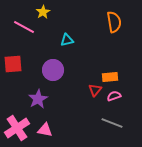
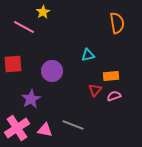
orange semicircle: moved 3 px right, 1 px down
cyan triangle: moved 21 px right, 15 px down
purple circle: moved 1 px left, 1 px down
orange rectangle: moved 1 px right, 1 px up
purple star: moved 7 px left
gray line: moved 39 px left, 2 px down
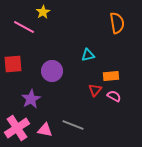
pink semicircle: rotated 48 degrees clockwise
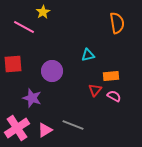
purple star: moved 1 px right, 1 px up; rotated 24 degrees counterclockwise
pink triangle: rotated 42 degrees counterclockwise
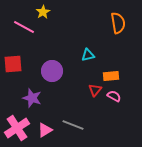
orange semicircle: moved 1 px right
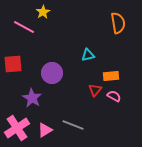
purple circle: moved 2 px down
purple star: rotated 12 degrees clockwise
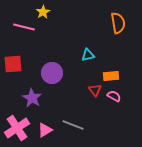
pink line: rotated 15 degrees counterclockwise
red triangle: rotated 16 degrees counterclockwise
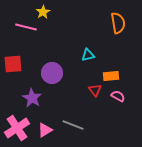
pink line: moved 2 px right
pink semicircle: moved 4 px right
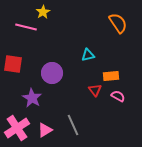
orange semicircle: rotated 25 degrees counterclockwise
red square: rotated 12 degrees clockwise
gray line: rotated 45 degrees clockwise
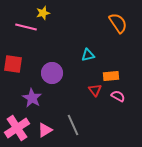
yellow star: moved 1 px down; rotated 16 degrees clockwise
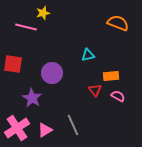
orange semicircle: rotated 35 degrees counterclockwise
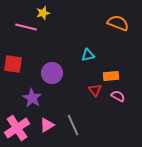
pink triangle: moved 2 px right, 5 px up
